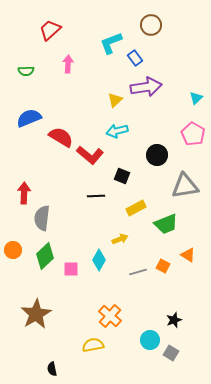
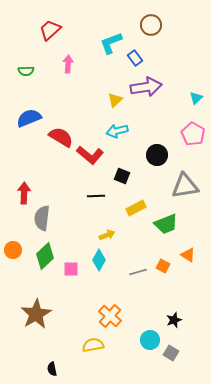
yellow arrow: moved 13 px left, 4 px up
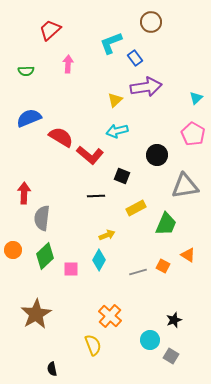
brown circle: moved 3 px up
green trapezoid: rotated 45 degrees counterclockwise
yellow semicircle: rotated 80 degrees clockwise
gray square: moved 3 px down
